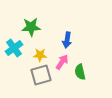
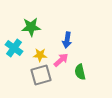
cyan cross: rotated 18 degrees counterclockwise
pink arrow: moved 1 px left, 2 px up; rotated 14 degrees clockwise
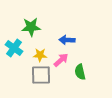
blue arrow: rotated 84 degrees clockwise
gray square: rotated 15 degrees clockwise
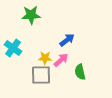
green star: moved 12 px up
blue arrow: rotated 140 degrees clockwise
cyan cross: moved 1 px left
yellow star: moved 5 px right, 3 px down
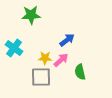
cyan cross: moved 1 px right
gray square: moved 2 px down
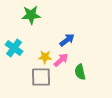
yellow star: moved 1 px up
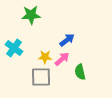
pink arrow: moved 1 px right, 1 px up
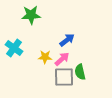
gray square: moved 23 px right
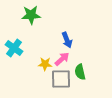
blue arrow: rotated 105 degrees clockwise
yellow star: moved 7 px down
gray square: moved 3 px left, 2 px down
